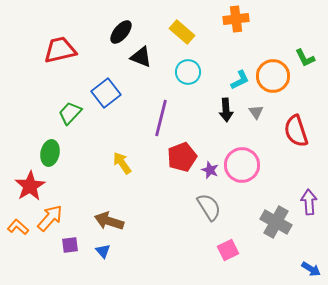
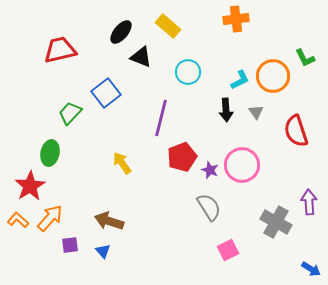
yellow rectangle: moved 14 px left, 6 px up
orange L-shape: moved 7 px up
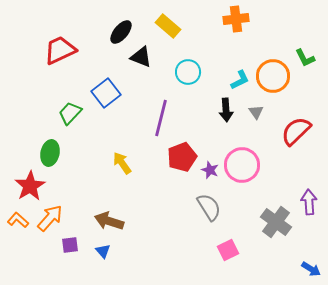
red trapezoid: rotated 12 degrees counterclockwise
red semicircle: rotated 64 degrees clockwise
gray cross: rotated 8 degrees clockwise
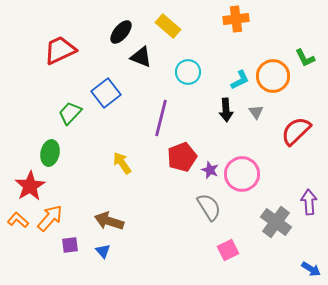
pink circle: moved 9 px down
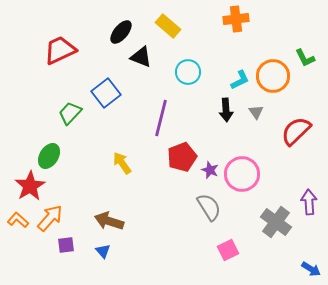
green ellipse: moved 1 px left, 3 px down; rotated 20 degrees clockwise
purple square: moved 4 px left
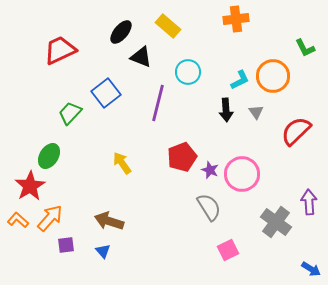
green L-shape: moved 10 px up
purple line: moved 3 px left, 15 px up
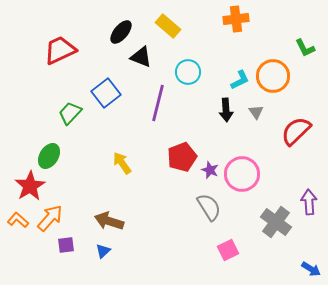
blue triangle: rotated 28 degrees clockwise
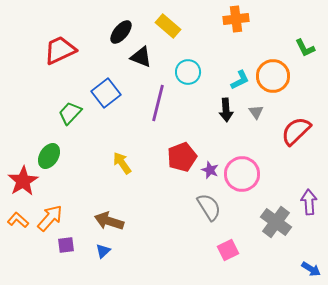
red star: moved 7 px left, 5 px up
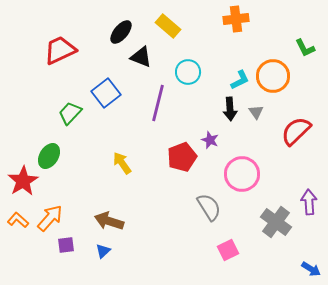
black arrow: moved 4 px right, 1 px up
purple star: moved 30 px up
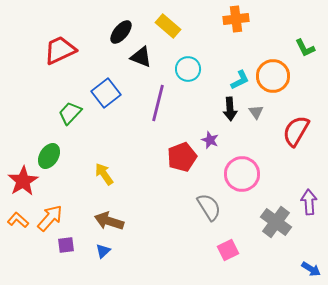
cyan circle: moved 3 px up
red semicircle: rotated 16 degrees counterclockwise
yellow arrow: moved 18 px left, 11 px down
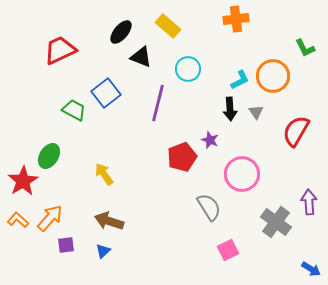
green trapezoid: moved 4 px right, 3 px up; rotated 75 degrees clockwise
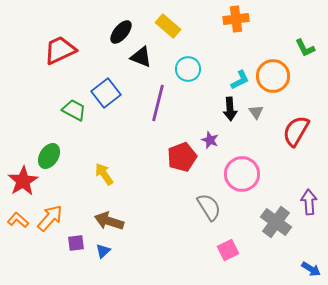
purple square: moved 10 px right, 2 px up
